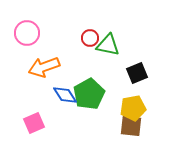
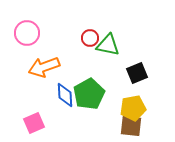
blue diamond: rotated 30 degrees clockwise
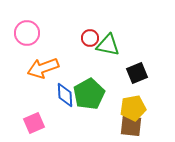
orange arrow: moved 1 px left, 1 px down
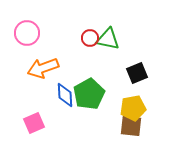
green triangle: moved 6 px up
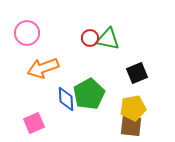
blue diamond: moved 1 px right, 4 px down
